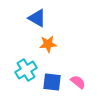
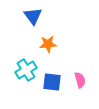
blue triangle: moved 4 px left, 2 px up; rotated 24 degrees clockwise
pink semicircle: moved 2 px right, 2 px up; rotated 35 degrees clockwise
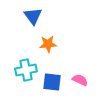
cyan cross: rotated 20 degrees clockwise
pink semicircle: rotated 49 degrees counterclockwise
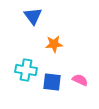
orange star: moved 6 px right
cyan cross: rotated 20 degrees clockwise
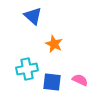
blue triangle: rotated 12 degrees counterclockwise
orange star: rotated 30 degrees clockwise
cyan cross: moved 1 px right, 1 px up; rotated 20 degrees counterclockwise
